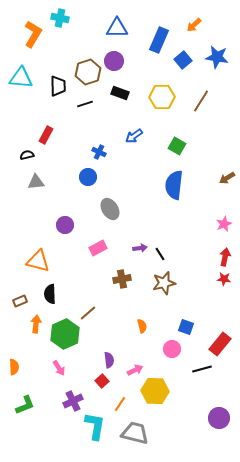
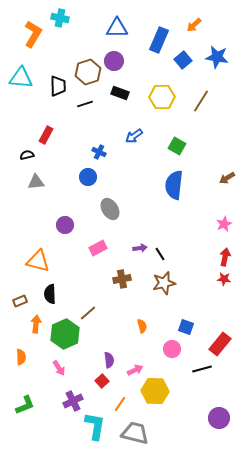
orange semicircle at (14, 367): moved 7 px right, 10 px up
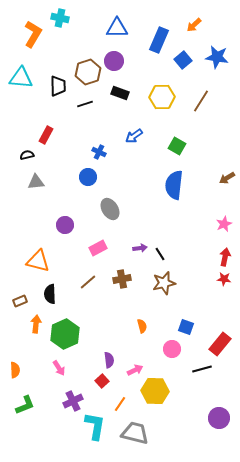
brown line at (88, 313): moved 31 px up
orange semicircle at (21, 357): moved 6 px left, 13 px down
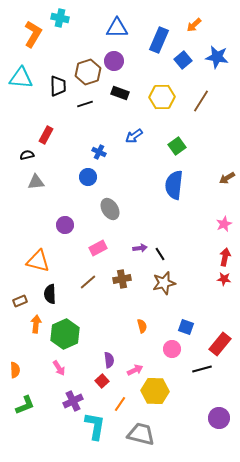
green square at (177, 146): rotated 24 degrees clockwise
gray trapezoid at (135, 433): moved 6 px right, 1 px down
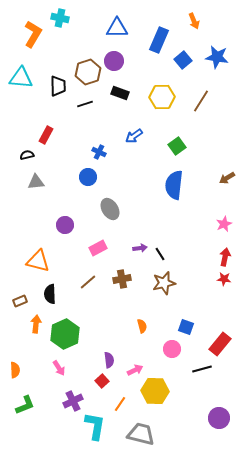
orange arrow at (194, 25): moved 4 px up; rotated 70 degrees counterclockwise
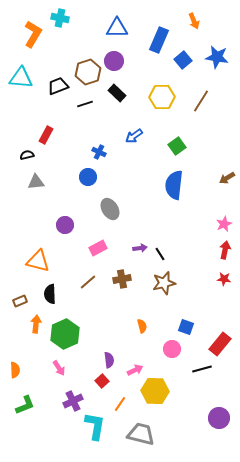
black trapezoid at (58, 86): rotated 110 degrees counterclockwise
black rectangle at (120, 93): moved 3 px left; rotated 24 degrees clockwise
red arrow at (225, 257): moved 7 px up
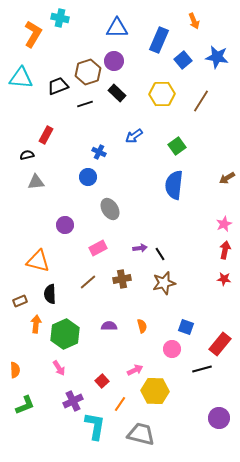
yellow hexagon at (162, 97): moved 3 px up
purple semicircle at (109, 360): moved 34 px up; rotated 84 degrees counterclockwise
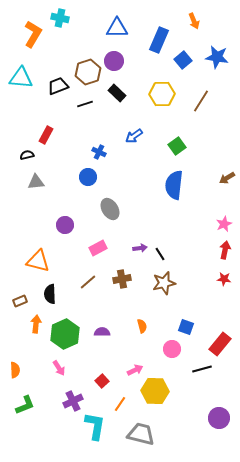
purple semicircle at (109, 326): moved 7 px left, 6 px down
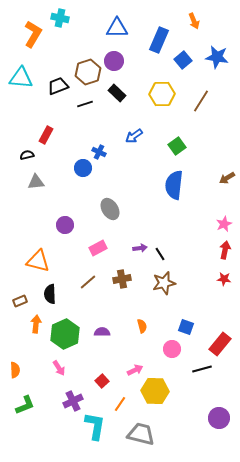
blue circle at (88, 177): moved 5 px left, 9 px up
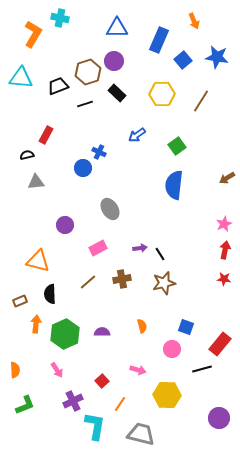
blue arrow at (134, 136): moved 3 px right, 1 px up
pink arrow at (59, 368): moved 2 px left, 2 px down
pink arrow at (135, 370): moved 3 px right; rotated 42 degrees clockwise
yellow hexagon at (155, 391): moved 12 px right, 4 px down
